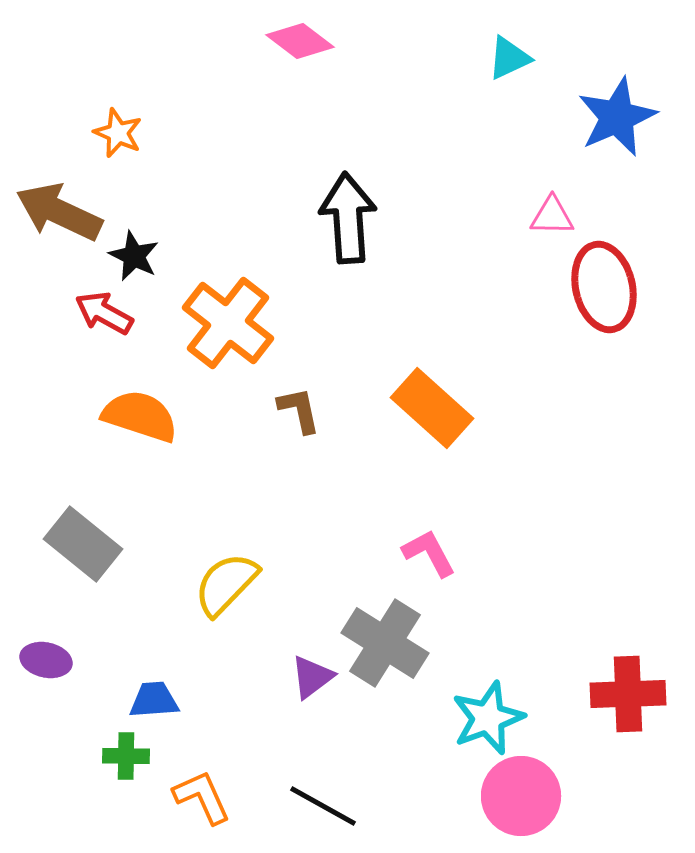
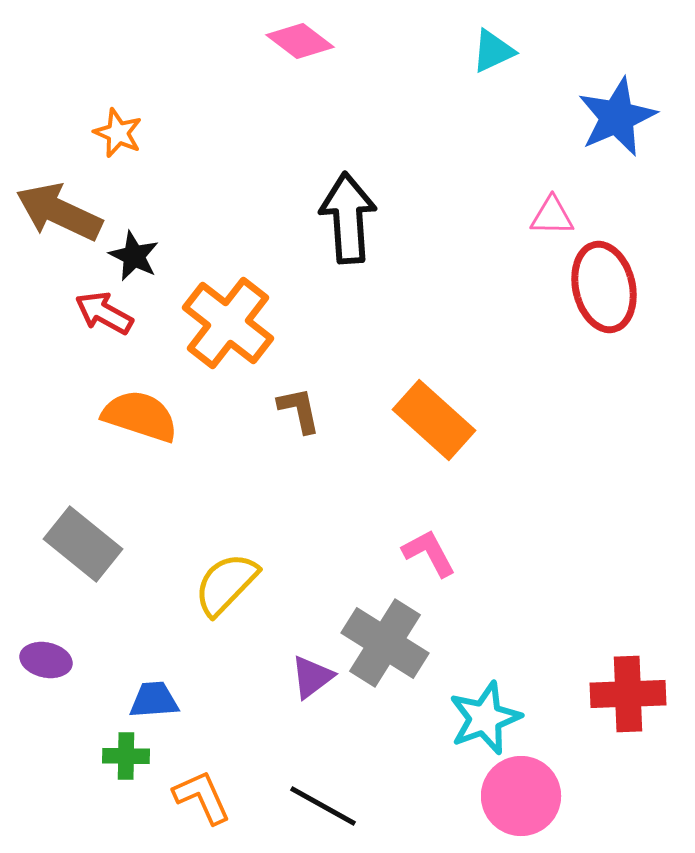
cyan triangle: moved 16 px left, 7 px up
orange rectangle: moved 2 px right, 12 px down
cyan star: moved 3 px left
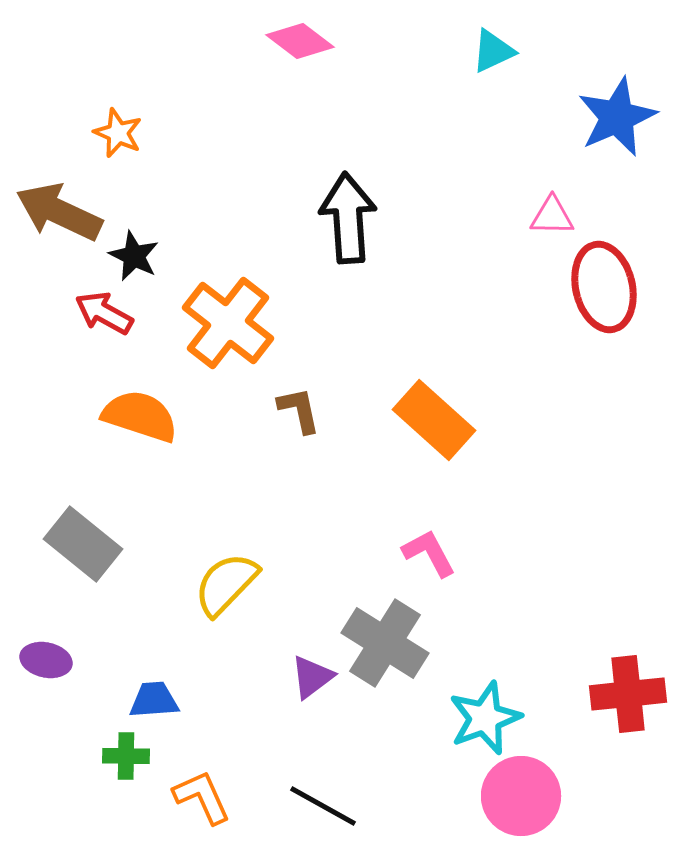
red cross: rotated 4 degrees counterclockwise
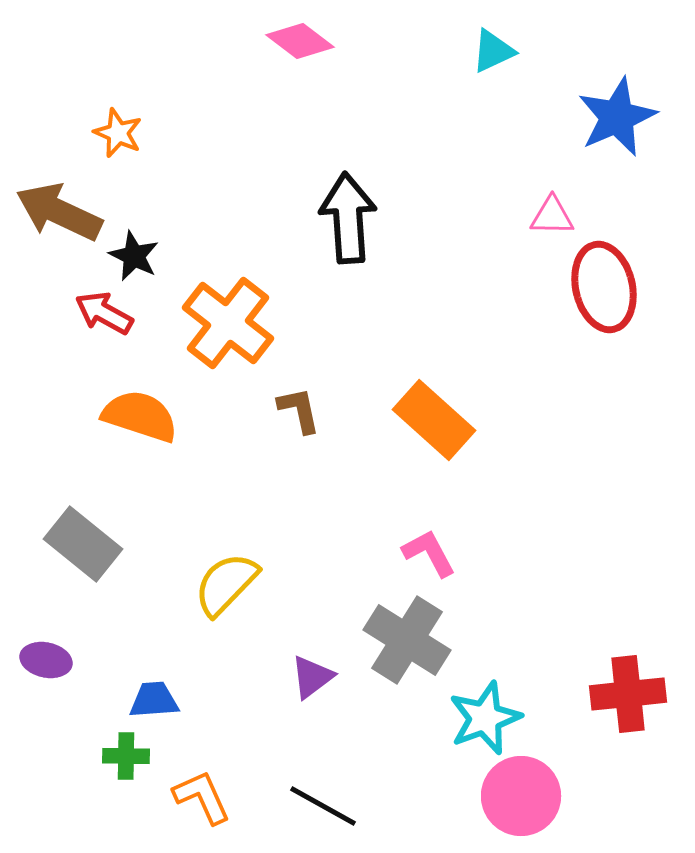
gray cross: moved 22 px right, 3 px up
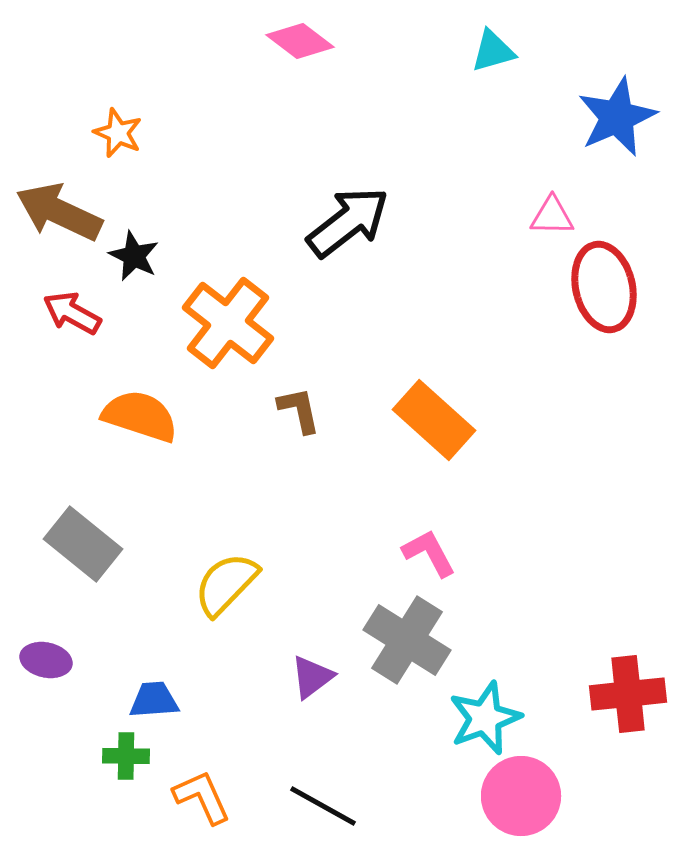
cyan triangle: rotated 9 degrees clockwise
black arrow: moved 4 px down; rotated 56 degrees clockwise
red arrow: moved 32 px left
